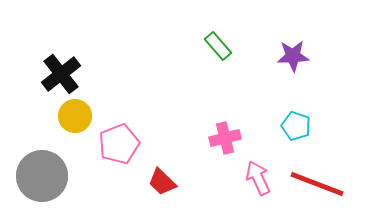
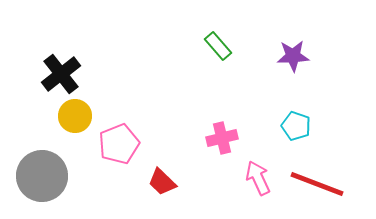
pink cross: moved 3 px left
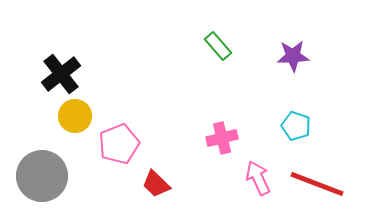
red trapezoid: moved 6 px left, 2 px down
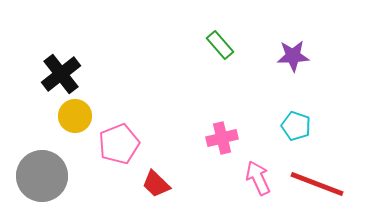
green rectangle: moved 2 px right, 1 px up
